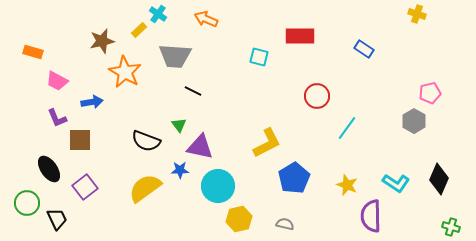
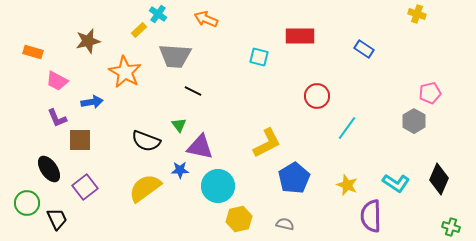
brown star: moved 14 px left
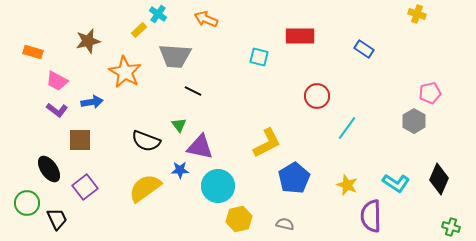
purple L-shape: moved 8 px up; rotated 30 degrees counterclockwise
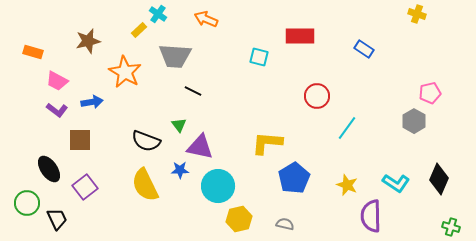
yellow L-shape: rotated 148 degrees counterclockwise
yellow semicircle: moved 3 px up; rotated 80 degrees counterclockwise
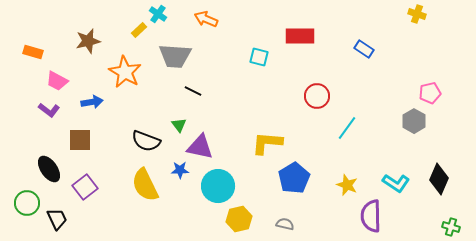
purple L-shape: moved 8 px left
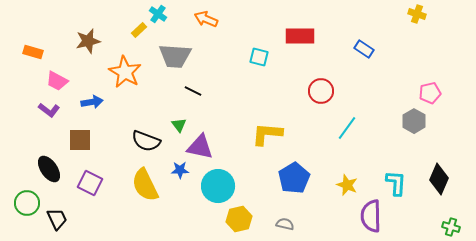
red circle: moved 4 px right, 5 px up
yellow L-shape: moved 9 px up
cyan L-shape: rotated 120 degrees counterclockwise
purple square: moved 5 px right, 4 px up; rotated 25 degrees counterclockwise
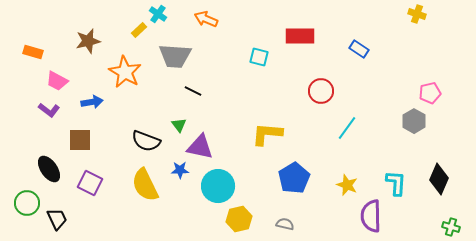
blue rectangle: moved 5 px left
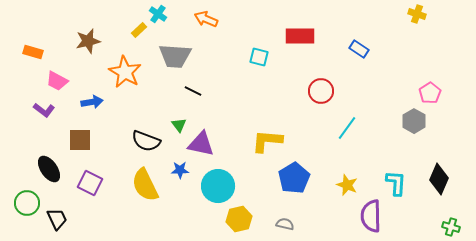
pink pentagon: rotated 20 degrees counterclockwise
purple L-shape: moved 5 px left
yellow L-shape: moved 7 px down
purple triangle: moved 1 px right, 3 px up
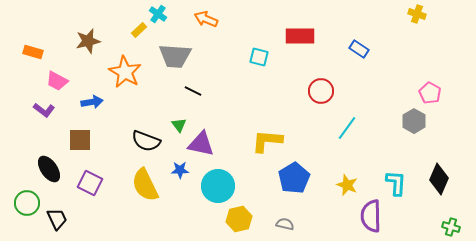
pink pentagon: rotated 10 degrees counterclockwise
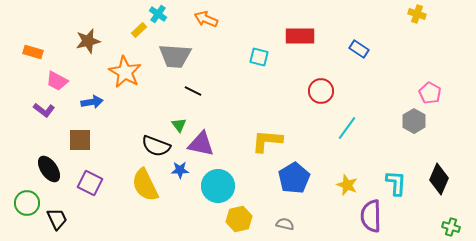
black semicircle: moved 10 px right, 5 px down
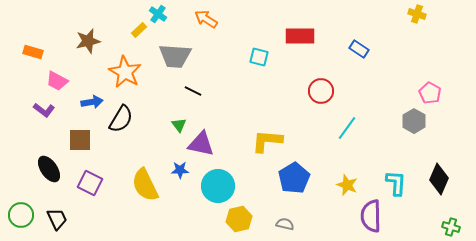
orange arrow: rotated 10 degrees clockwise
black semicircle: moved 35 px left, 27 px up; rotated 80 degrees counterclockwise
green circle: moved 6 px left, 12 px down
